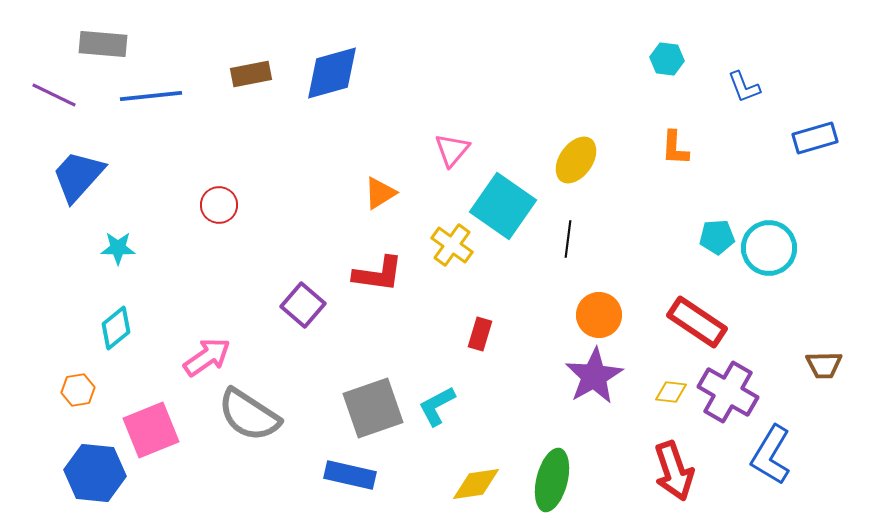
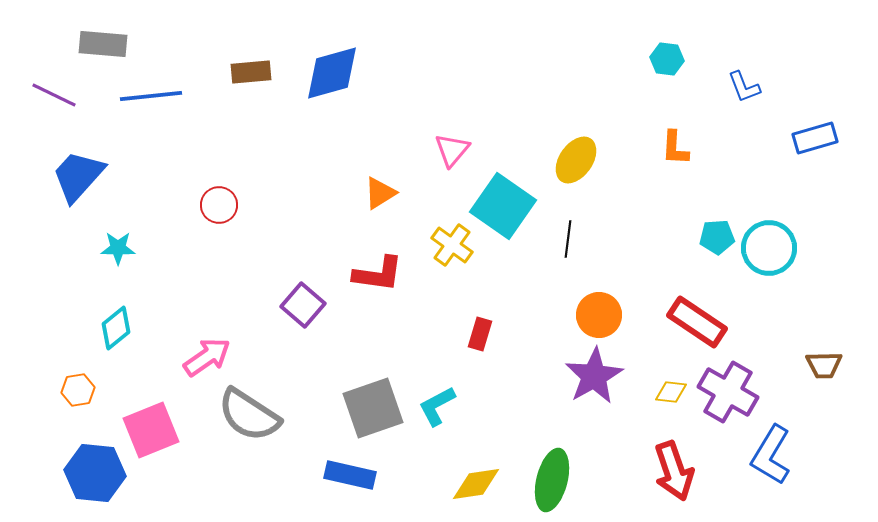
brown rectangle at (251, 74): moved 2 px up; rotated 6 degrees clockwise
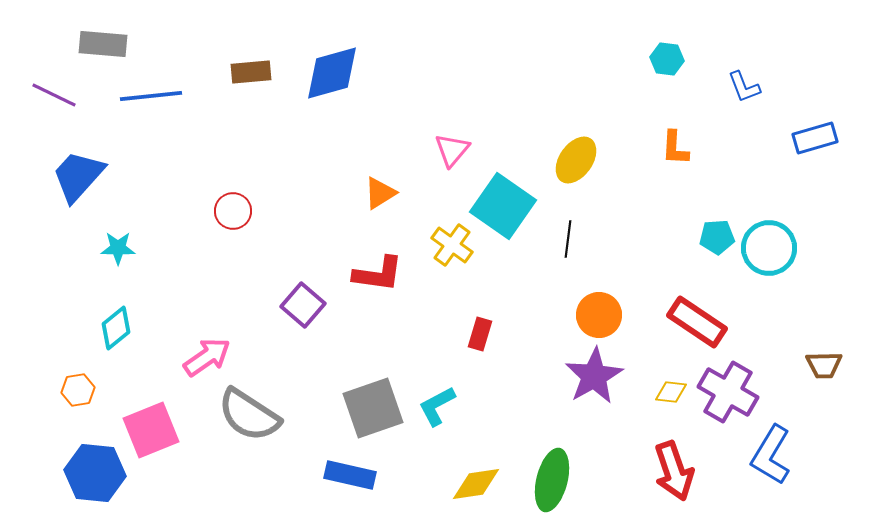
red circle at (219, 205): moved 14 px right, 6 px down
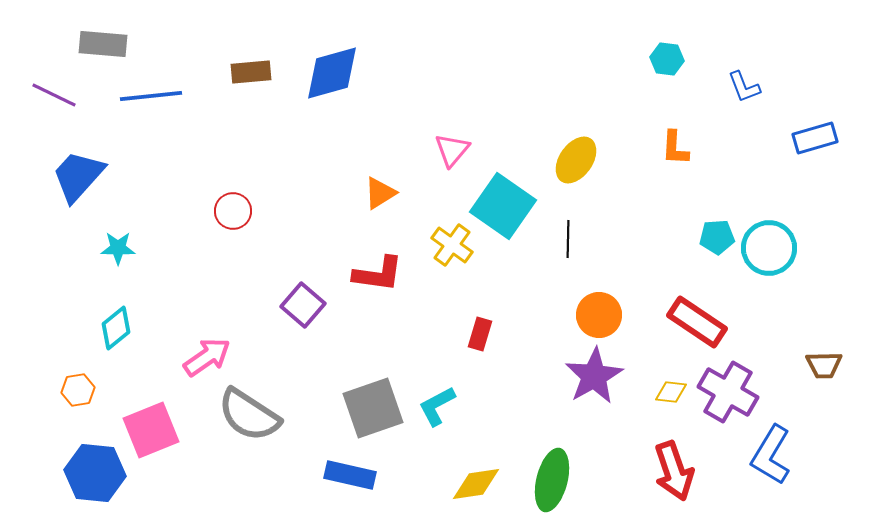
black line at (568, 239): rotated 6 degrees counterclockwise
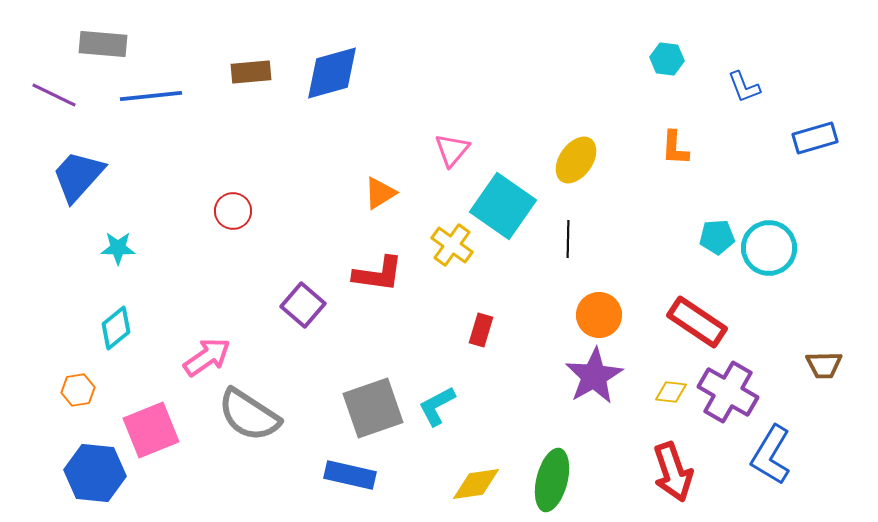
red rectangle at (480, 334): moved 1 px right, 4 px up
red arrow at (674, 471): moved 1 px left, 1 px down
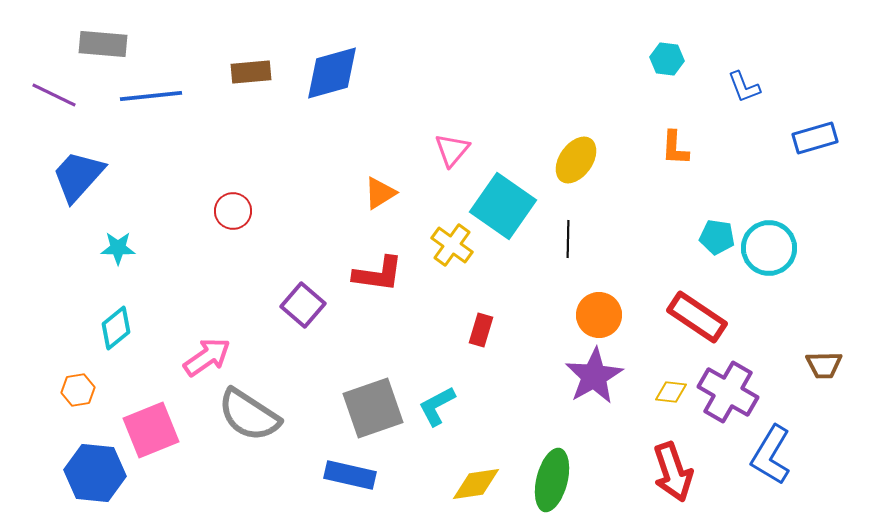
cyan pentagon at (717, 237): rotated 12 degrees clockwise
red rectangle at (697, 322): moved 5 px up
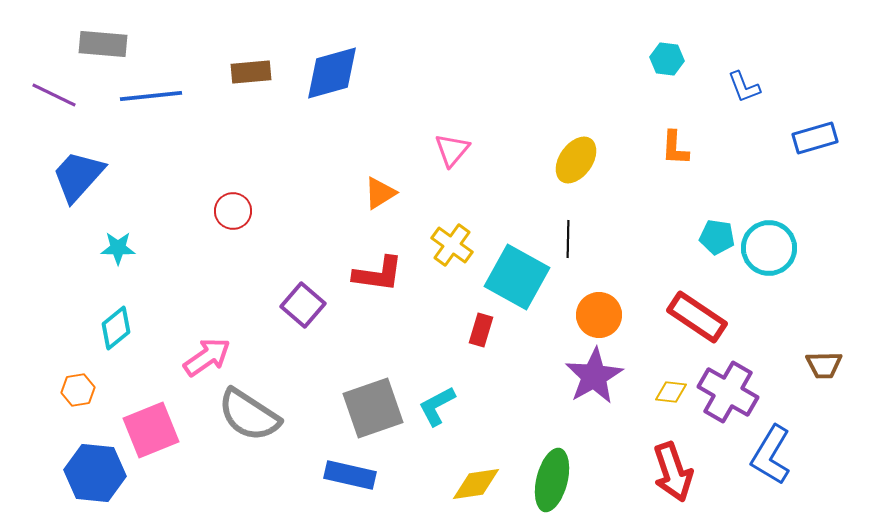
cyan square at (503, 206): moved 14 px right, 71 px down; rotated 6 degrees counterclockwise
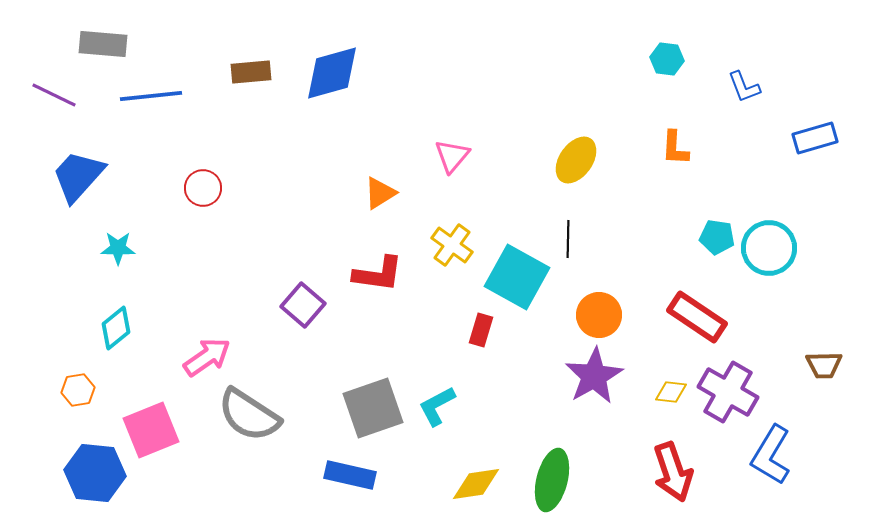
pink triangle at (452, 150): moved 6 px down
red circle at (233, 211): moved 30 px left, 23 px up
